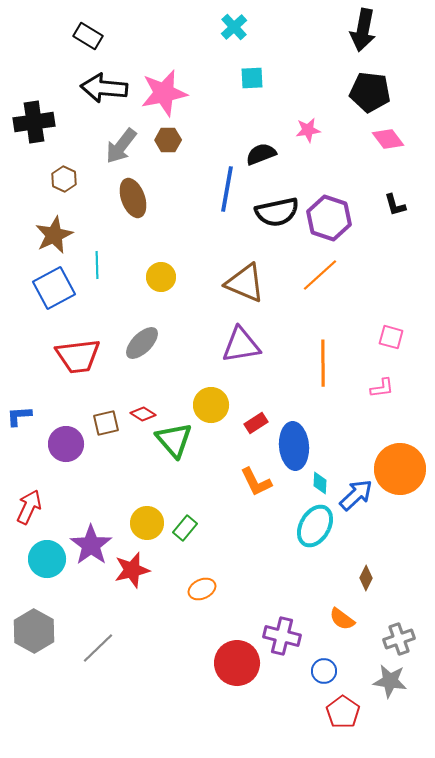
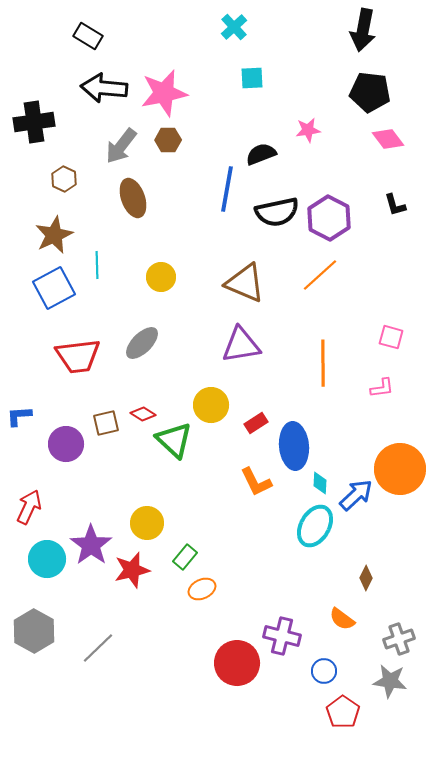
purple hexagon at (329, 218): rotated 9 degrees clockwise
green triangle at (174, 440): rotated 6 degrees counterclockwise
green rectangle at (185, 528): moved 29 px down
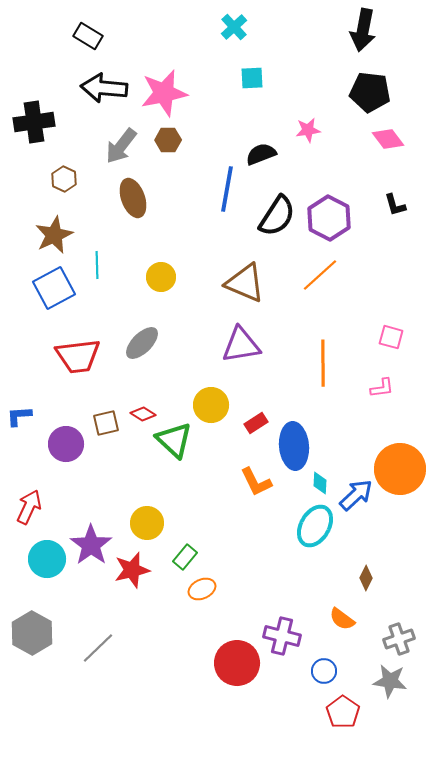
black semicircle at (277, 212): moved 4 px down; rotated 45 degrees counterclockwise
gray hexagon at (34, 631): moved 2 px left, 2 px down
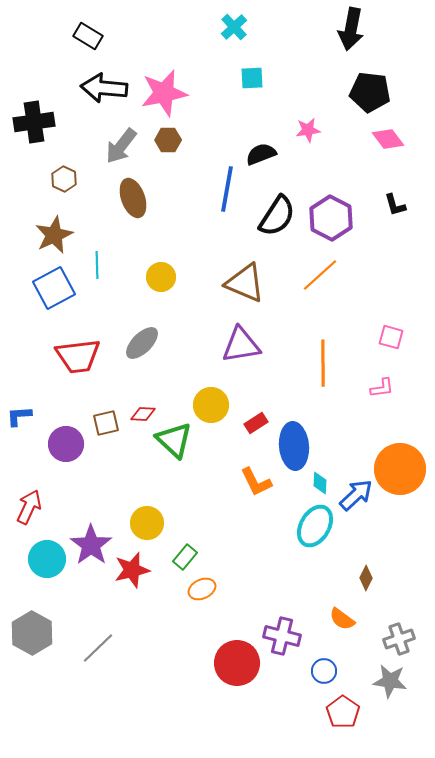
black arrow at (363, 30): moved 12 px left, 1 px up
purple hexagon at (329, 218): moved 2 px right
red diamond at (143, 414): rotated 30 degrees counterclockwise
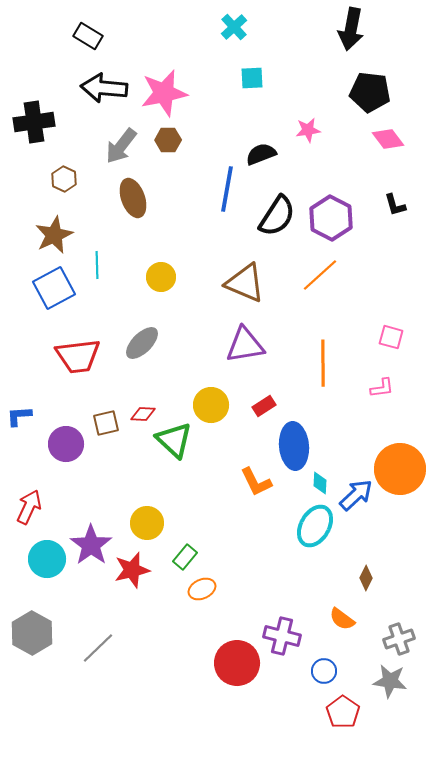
purple triangle at (241, 345): moved 4 px right
red rectangle at (256, 423): moved 8 px right, 17 px up
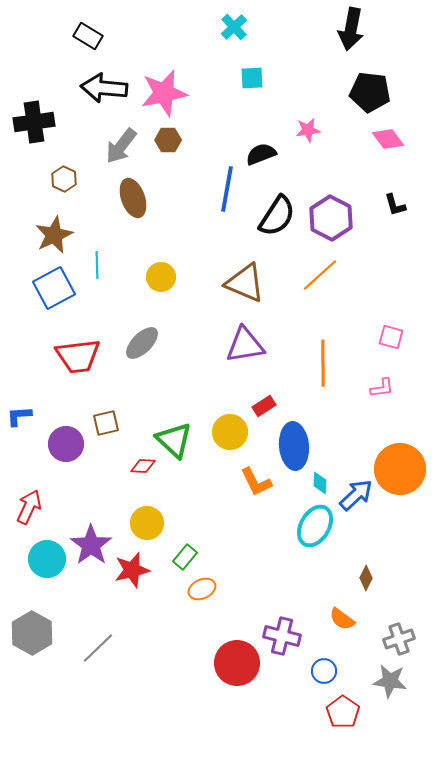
yellow circle at (211, 405): moved 19 px right, 27 px down
red diamond at (143, 414): moved 52 px down
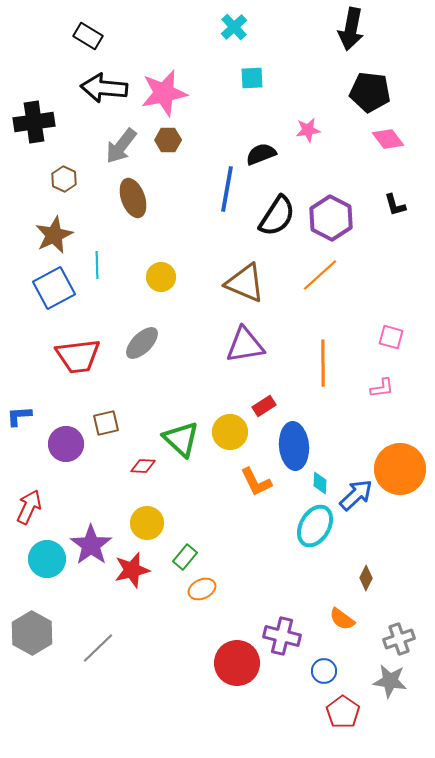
green triangle at (174, 440): moved 7 px right, 1 px up
